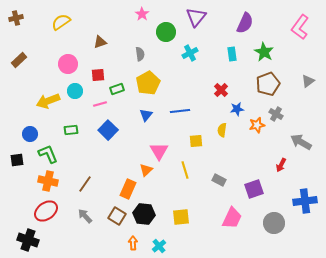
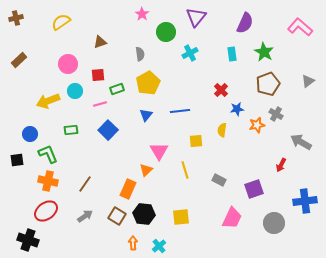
pink L-shape at (300, 27): rotated 95 degrees clockwise
gray arrow at (85, 216): rotated 98 degrees clockwise
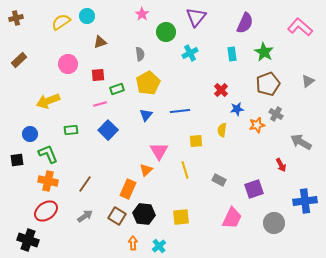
cyan circle at (75, 91): moved 12 px right, 75 px up
red arrow at (281, 165): rotated 56 degrees counterclockwise
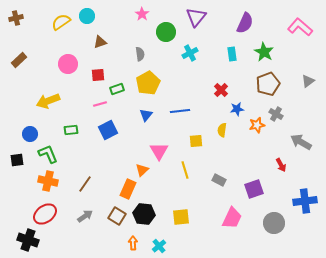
blue square at (108, 130): rotated 18 degrees clockwise
orange triangle at (146, 170): moved 4 px left
red ellipse at (46, 211): moved 1 px left, 3 px down
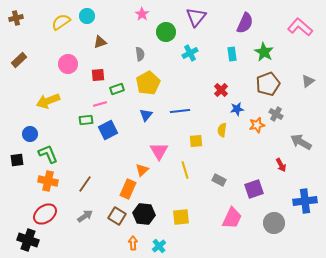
green rectangle at (71, 130): moved 15 px right, 10 px up
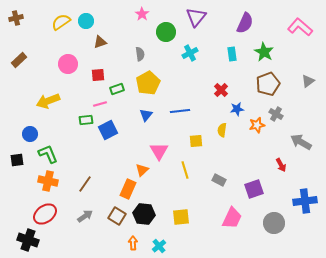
cyan circle at (87, 16): moved 1 px left, 5 px down
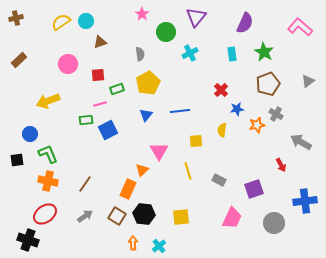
yellow line at (185, 170): moved 3 px right, 1 px down
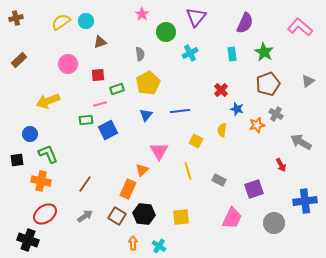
blue star at (237, 109): rotated 24 degrees clockwise
yellow square at (196, 141): rotated 32 degrees clockwise
orange cross at (48, 181): moved 7 px left
cyan cross at (159, 246): rotated 16 degrees counterclockwise
